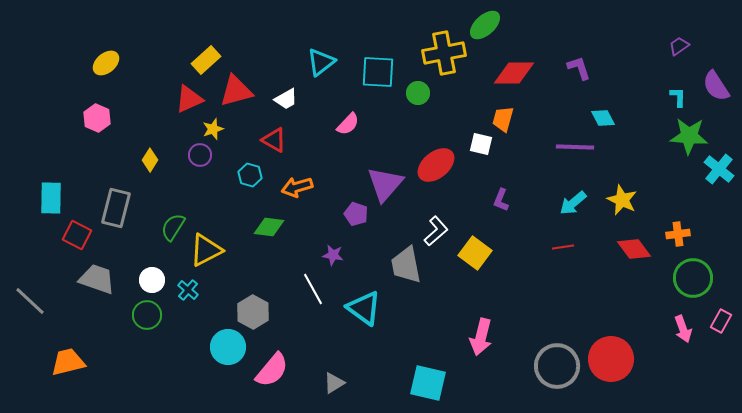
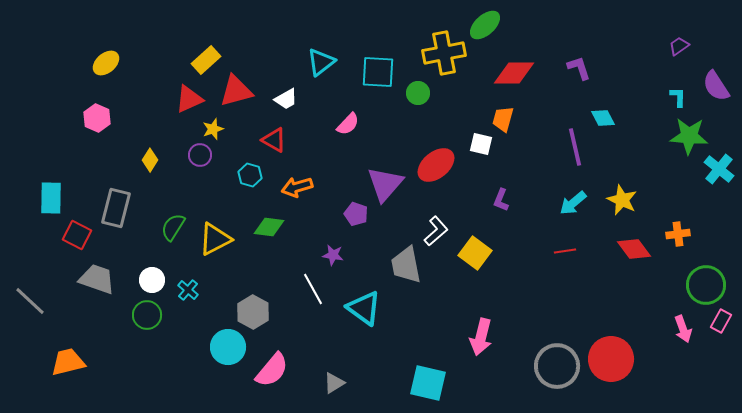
purple line at (575, 147): rotated 75 degrees clockwise
red line at (563, 247): moved 2 px right, 4 px down
yellow triangle at (206, 250): moved 9 px right, 11 px up
green circle at (693, 278): moved 13 px right, 7 px down
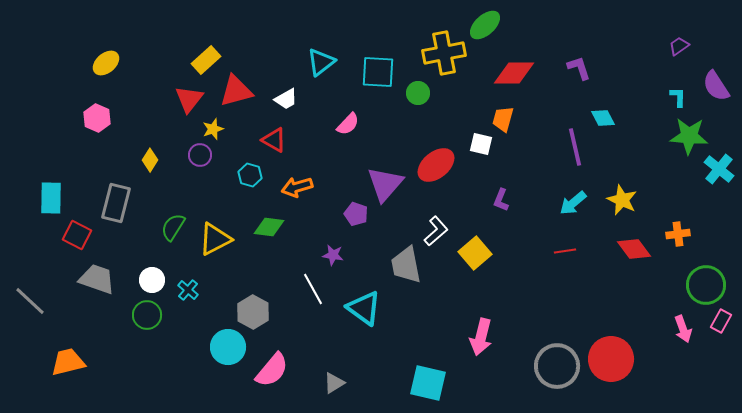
red triangle at (189, 99): rotated 28 degrees counterclockwise
gray rectangle at (116, 208): moved 5 px up
yellow square at (475, 253): rotated 12 degrees clockwise
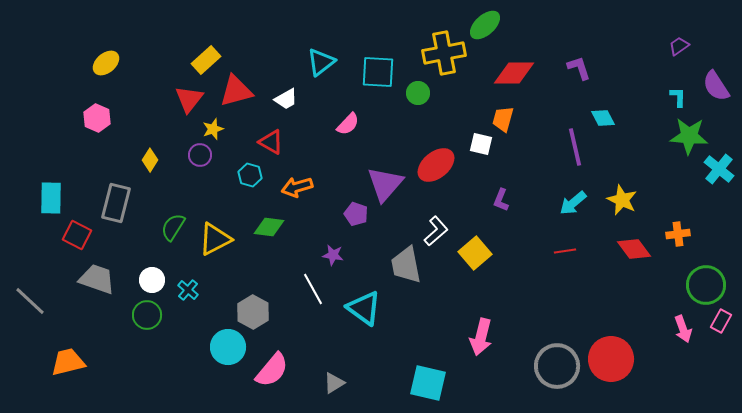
red triangle at (274, 140): moved 3 px left, 2 px down
